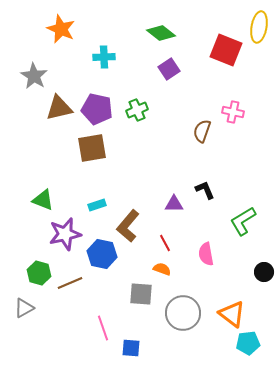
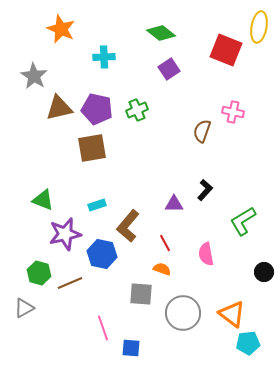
black L-shape: rotated 65 degrees clockwise
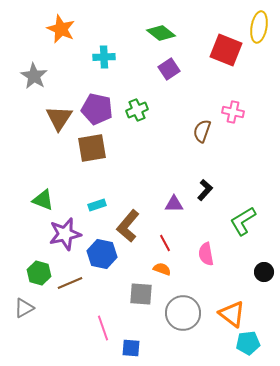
brown triangle: moved 10 px down; rotated 44 degrees counterclockwise
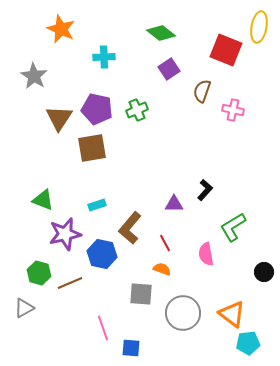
pink cross: moved 2 px up
brown semicircle: moved 40 px up
green L-shape: moved 10 px left, 6 px down
brown L-shape: moved 2 px right, 2 px down
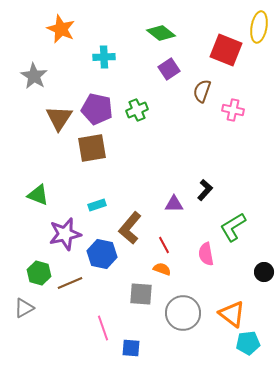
green triangle: moved 5 px left, 5 px up
red line: moved 1 px left, 2 px down
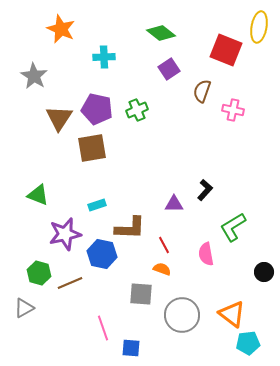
brown L-shape: rotated 128 degrees counterclockwise
gray circle: moved 1 px left, 2 px down
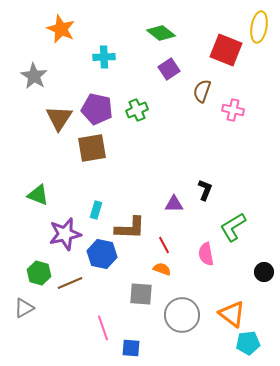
black L-shape: rotated 20 degrees counterclockwise
cyan rectangle: moved 1 px left, 5 px down; rotated 54 degrees counterclockwise
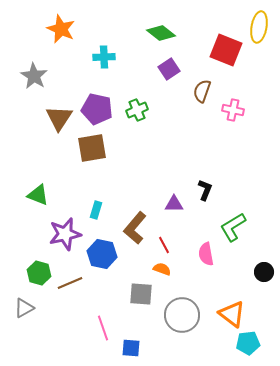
brown L-shape: moved 5 px right; rotated 128 degrees clockwise
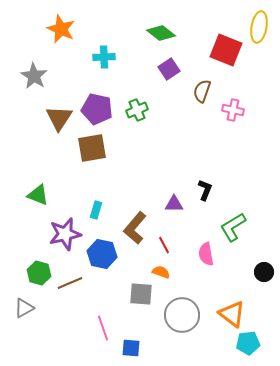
orange semicircle: moved 1 px left, 3 px down
